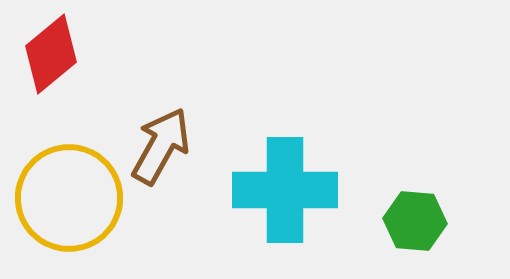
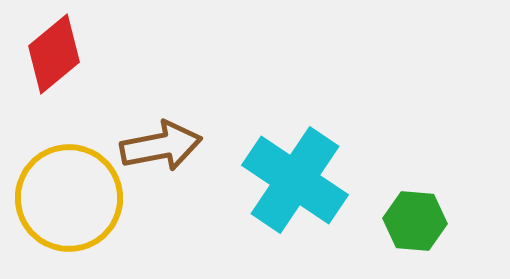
red diamond: moved 3 px right
brown arrow: rotated 50 degrees clockwise
cyan cross: moved 10 px right, 10 px up; rotated 34 degrees clockwise
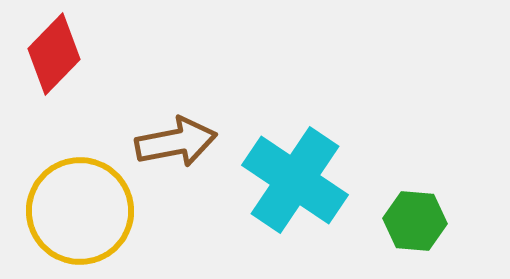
red diamond: rotated 6 degrees counterclockwise
brown arrow: moved 15 px right, 4 px up
yellow circle: moved 11 px right, 13 px down
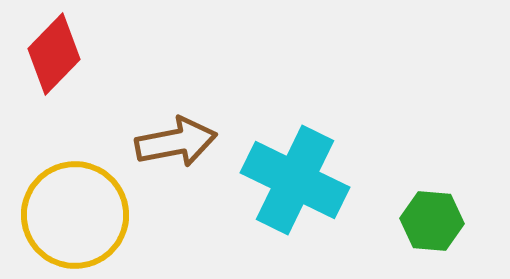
cyan cross: rotated 8 degrees counterclockwise
yellow circle: moved 5 px left, 4 px down
green hexagon: moved 17 px right
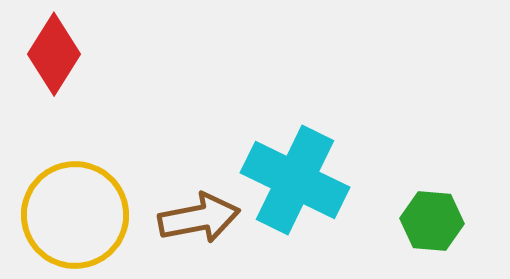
red diamond: rotated 12 degrees counterclockwise
brown arrow: moved 23 px right, 76 px down
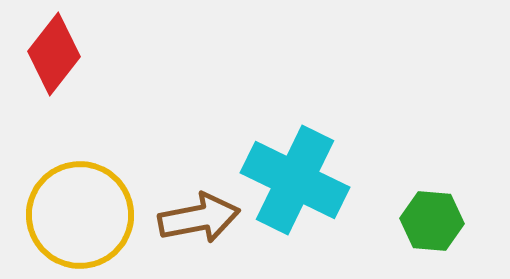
red diamond: rotated 6 degrees clockwise
yellow circle: moved 5 px right
